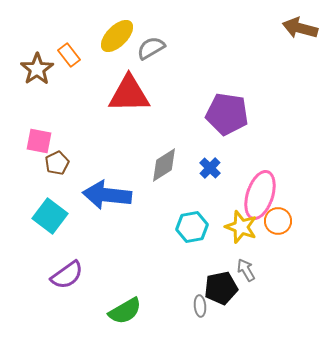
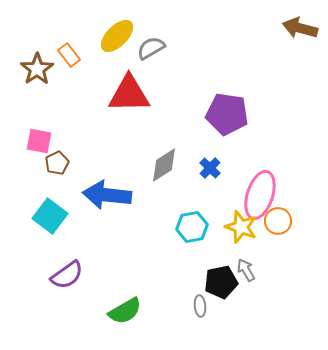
black pentagon: moved 6 px up
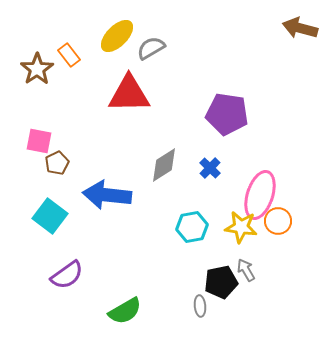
yellow star: rotated 12 degrees counterclockwise
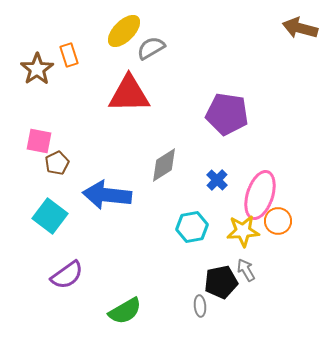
yellow ellipse: moved 7 px right, 5 px up
orange rectangle: rotated 20 degrees clockwise
blue cross: moved 7 px right, 12 px down
yellow star: moved 2 px right, 4 px down; rotated 12 degrees counterclockwise
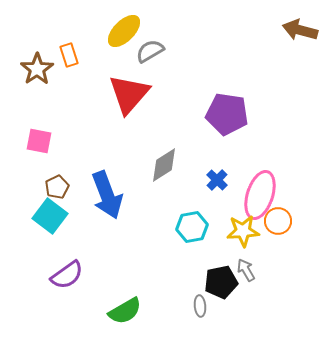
brown arrow: moved 2 px down
gray semicircle: moved 1 px left, 3 px down
red triangle: rotated 48 degrees counterclockwise
brown pentagon: moved 24 px down
blue arrow: rotated 117 degrees counterclockwise
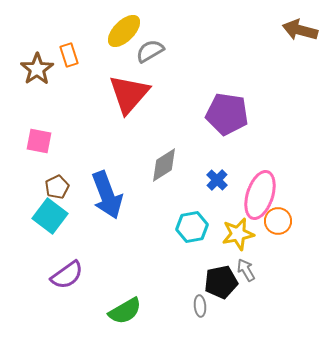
yellow star: moved 5 px left, 3 px down; rotated 8 degrees counterclockwise
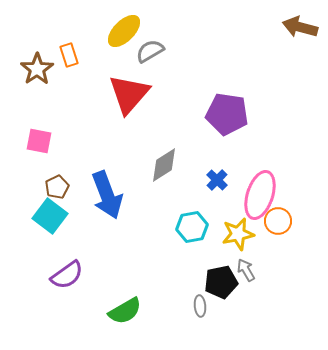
brown arrow: moved 3 px up
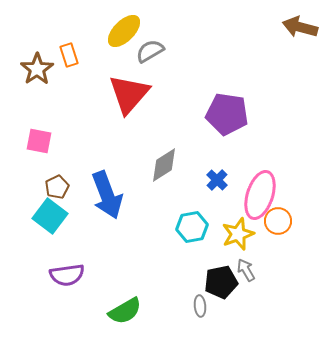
yellow star: rotated 8 degrees counterclockwise
purple semicircle: rotated 28 degrees clockwise
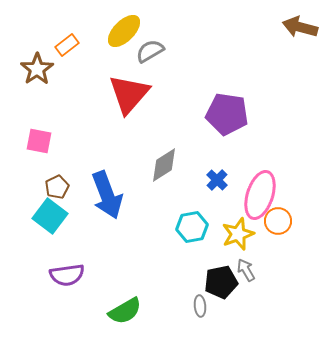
orange rectangle: moved 2 px left, 10 px up; rotated 70 degrees clockwise
